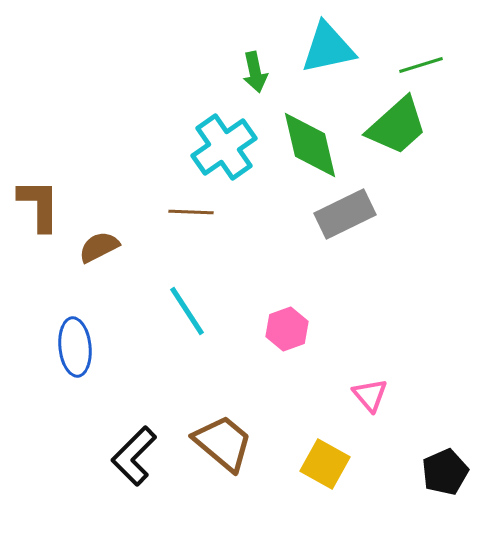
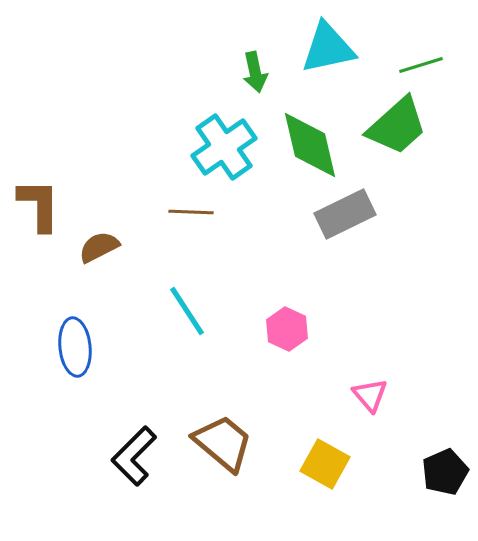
pink hexagon: rotated 15 degrees counterclockwise
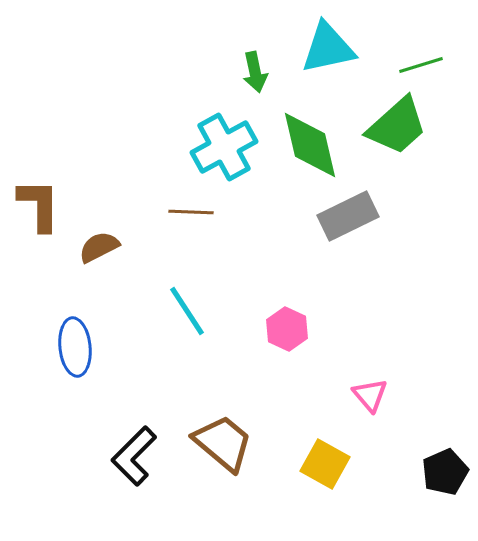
cyan cross: rotated 6 degrees clockwise
gray rectangle: moved 3 px right, 2 px down
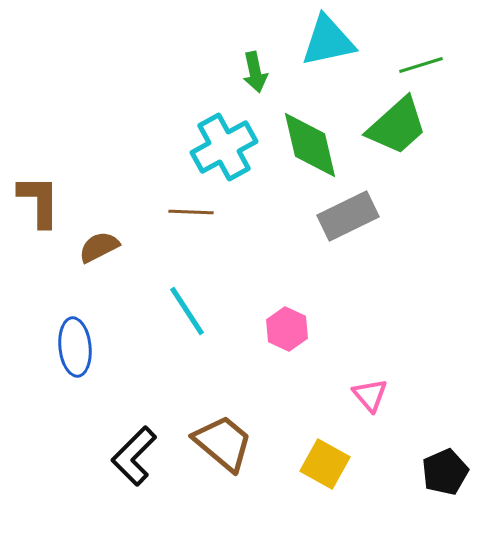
cyan triangle: moved 7 px up
brown L-shape: moved 4 px up
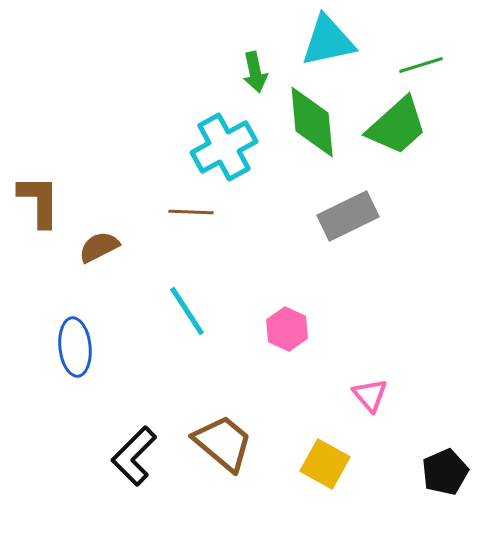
green diamond: moved 2 px right, 23 px up; rotated 8 degrees clockwise
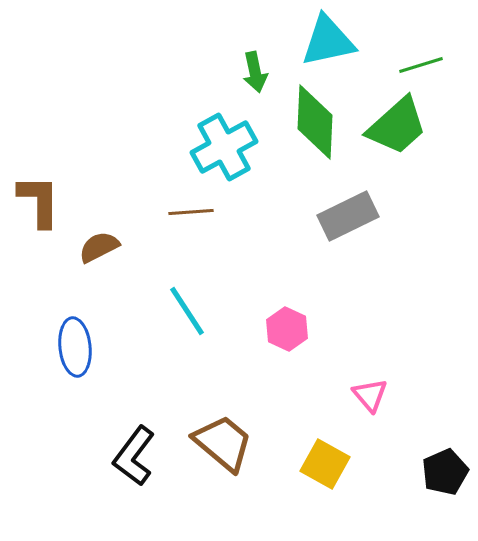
green diamond: moved 3 px right; rotated 8 degrees clockwise
brown line: rotated 6 degrees counterclockwise
black L-shape: rotated 8 degrees counterclockwise
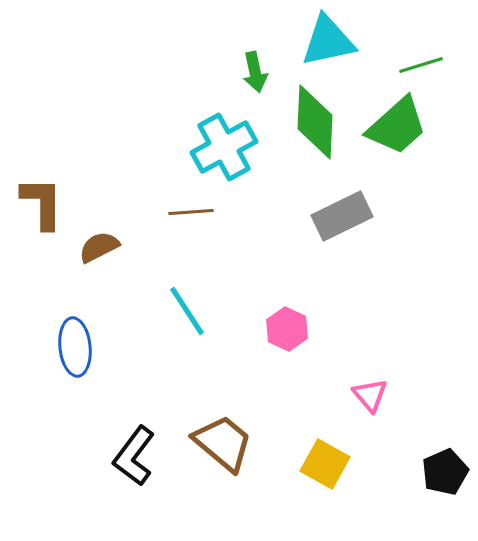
brown L-shape: moved 3 px right, 2 px down
gray rectangle: moved 6 px left
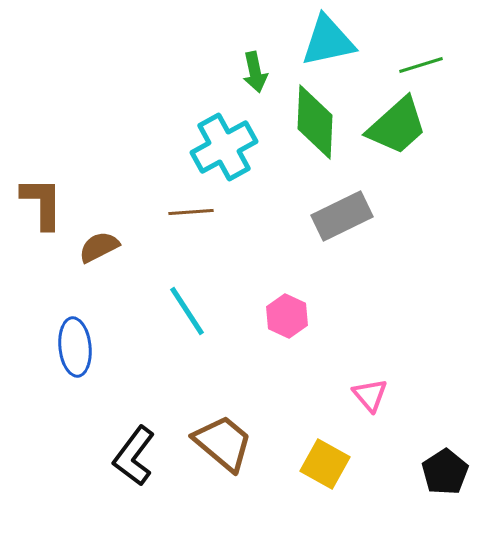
pink hexagon: moved 13 px up
black pentagon: rotated 9 degrees counterclockwise
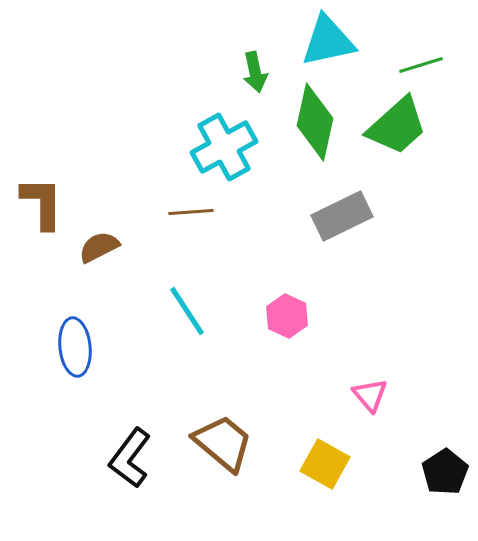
green diamond: rotated 10 degrees clockwise
black L-shape: moved 4 px left, 2 px down
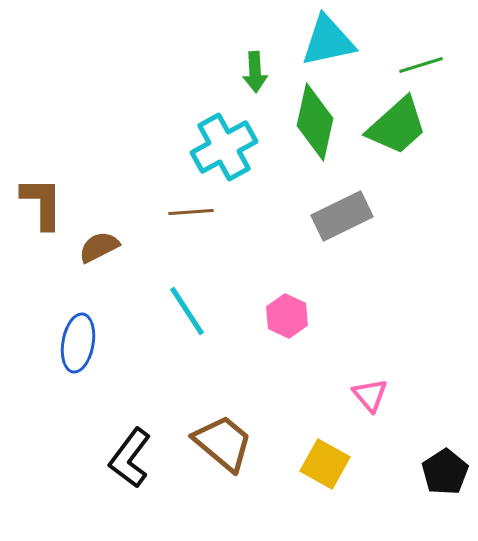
green arrow: rotated 9 degrees clockwise
blue ellipse: moved 3 px right, 4 px up; rotated 16 degrees clockwise
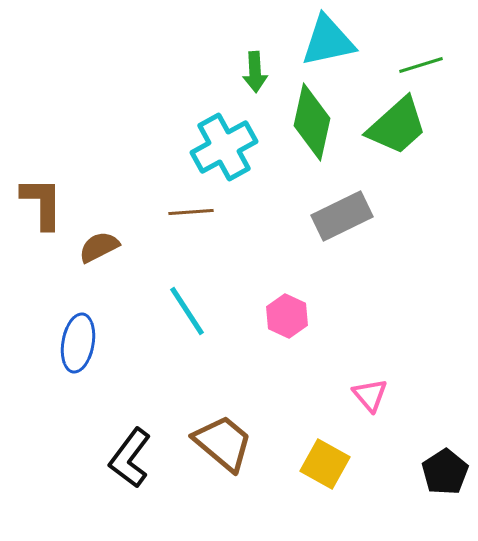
green diamond: moved 3 px left
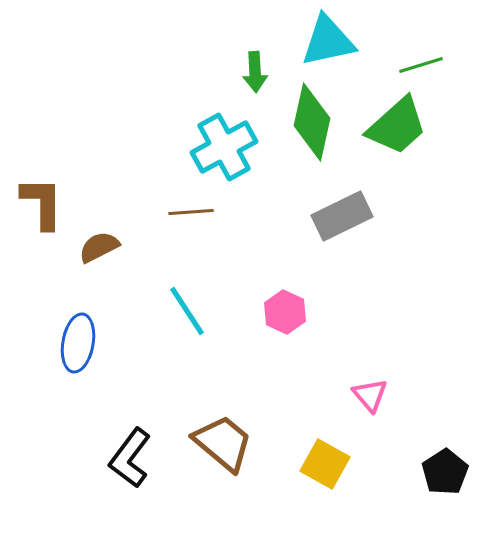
pink hexagon: moved 2 px left, 4 px up
